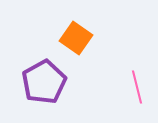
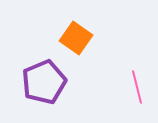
purple pentagon: rotated 6 degrees clockwise
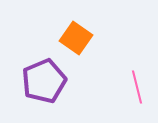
purple pentagon: moved 1 px up
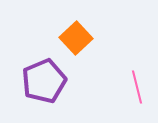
orange square: rotated 12 degrees clockwise
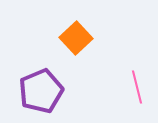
purple pentagon: moved 3 px left, 10 px down
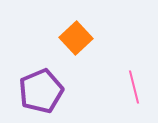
pink line: moved 3 px left
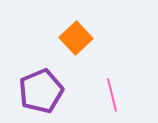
pink line: moved 22 px left, 8 px down
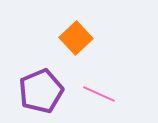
pink line: moved 13 px left, 1 px up; rotated 52 degrees counterclockwise
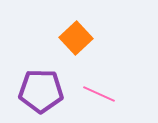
purple pentagon: rotated 24 degrees clockwise
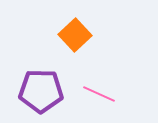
orange square: moved 1 px left, 3 px up
